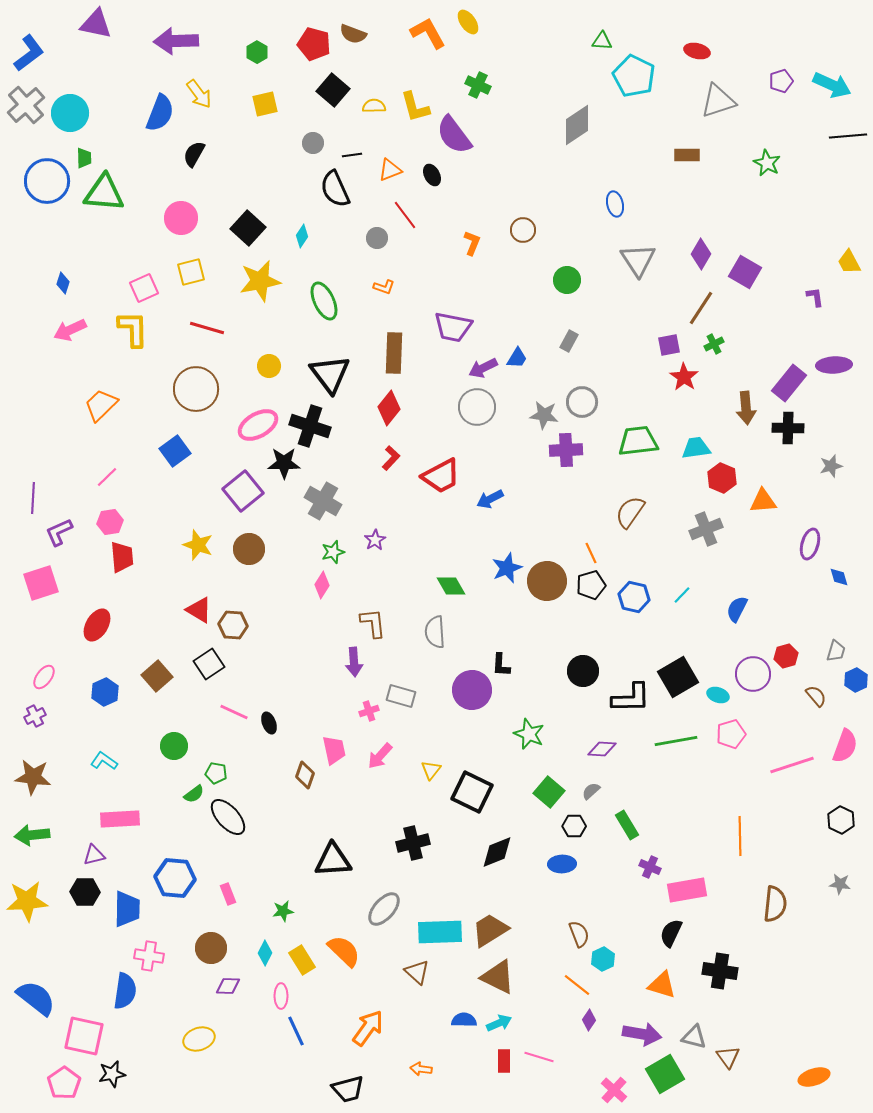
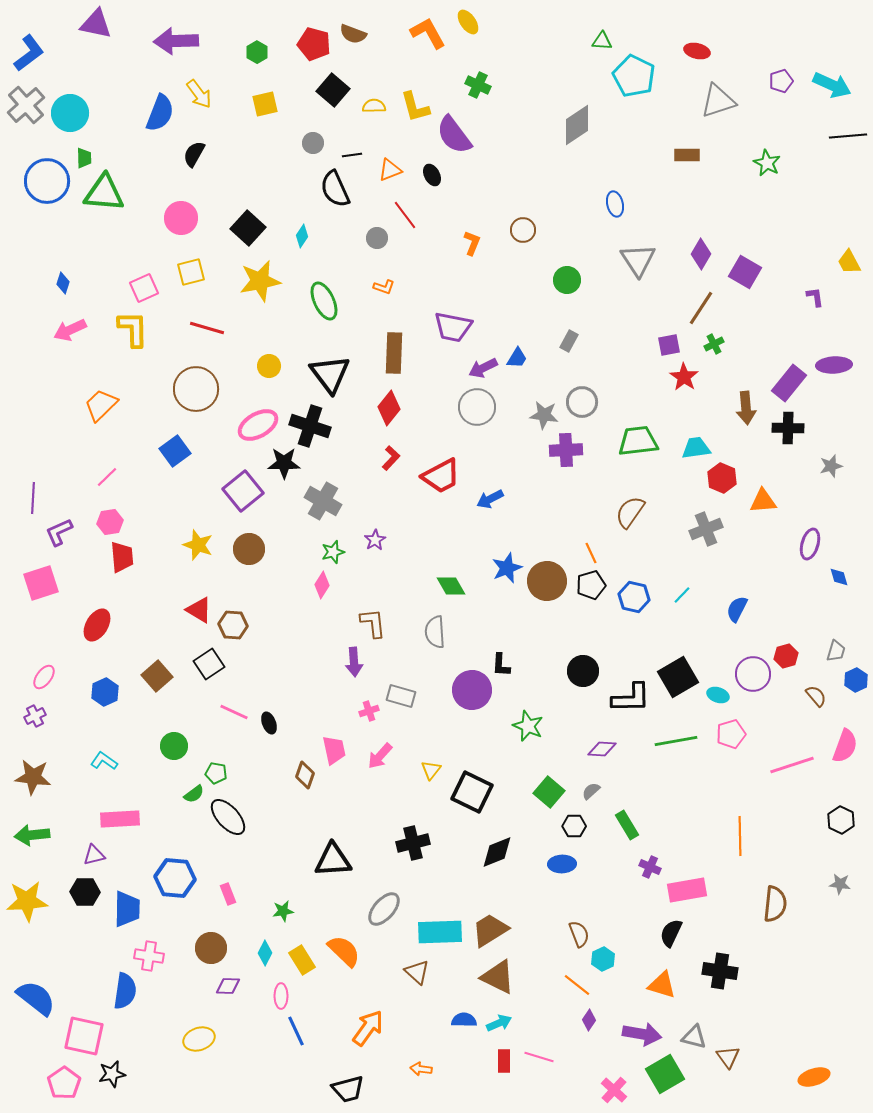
green star at (529, 734): moved 1 px left, 8 px up
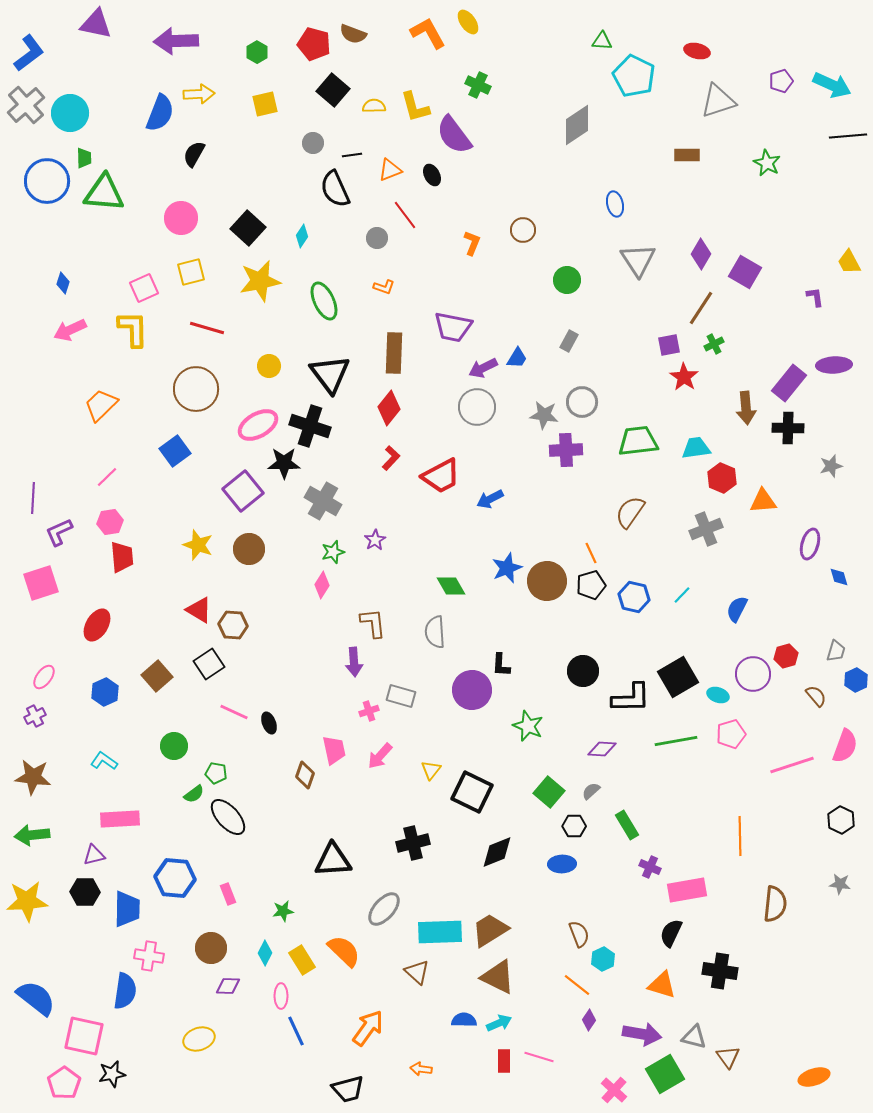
yellow arrow at (199, 94): rotated 56 degrees counterclockwise
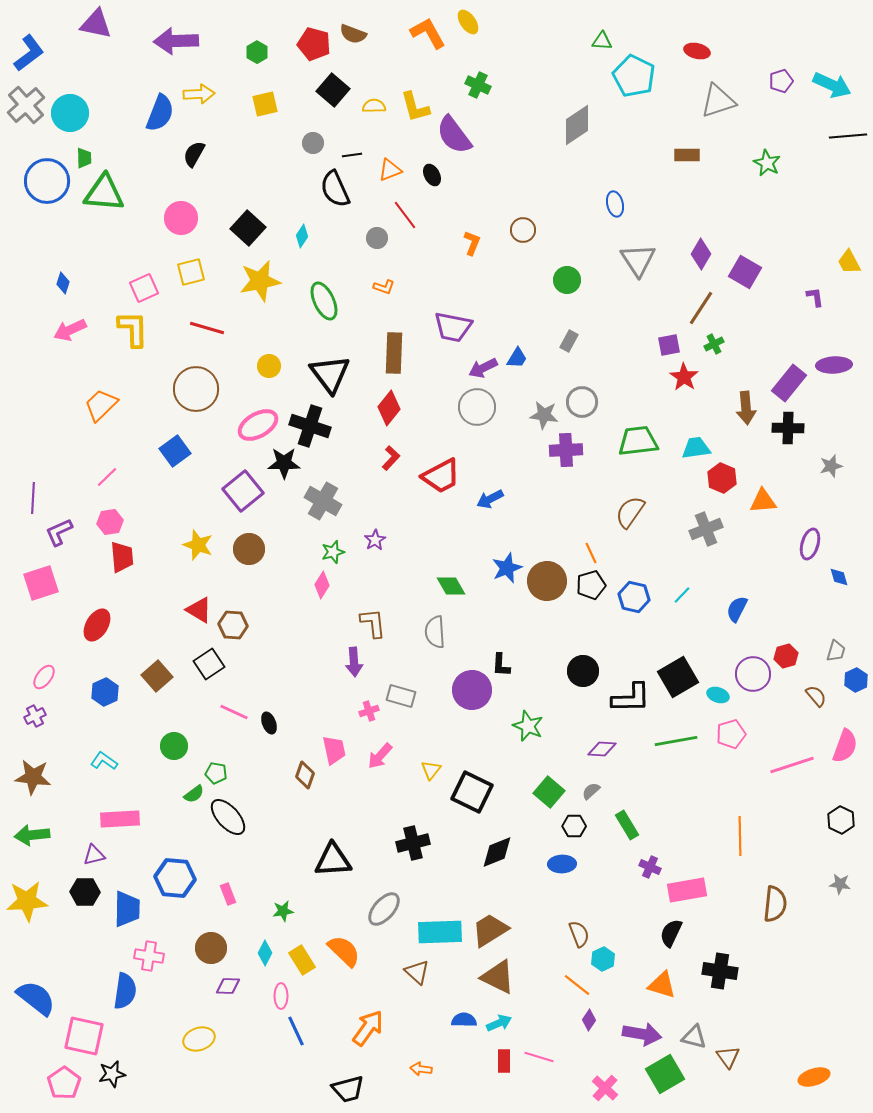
pink cross at (614, 1090): moved 9 px left, 2 px up
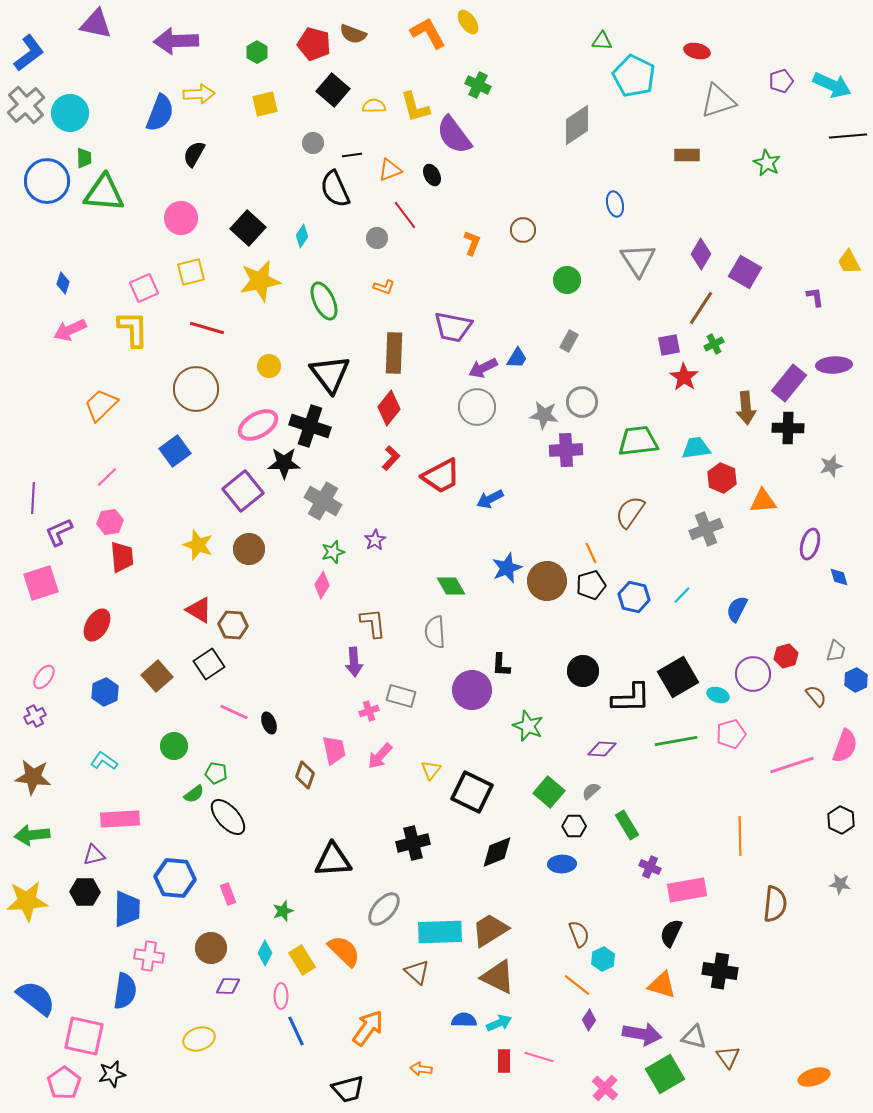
green star at (283, 911): rotated 10 degrees counterclockwise
